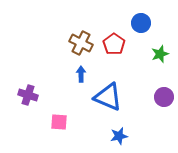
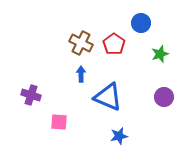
purple cross: moved 3 px right
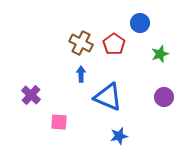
blue circle: moved 1 px left
purple cross: rotated 24 degrees clockwise
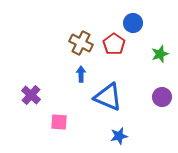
blue circle: moved 7 px left
purple circle: moved 2 px left
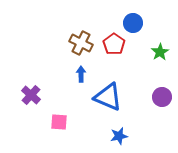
green star: moved 2 px up; rotated 12 degrees counterclockwise
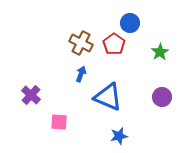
blue circle: moved 3 px left
blue arrow: rotated 21 degrees clockwise
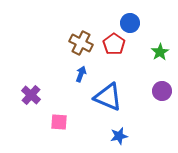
purple circle: moved 6 px up
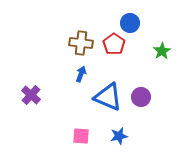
brown cross: rotated 20 degrees counterclockwise
green star: moved 2 px right, 1 px up
purple circle: moved 21 px left, 6 px down
pink square: moved 22 px right, 14 px down
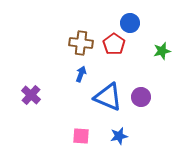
green star: rotated 18 degrees clockwise
